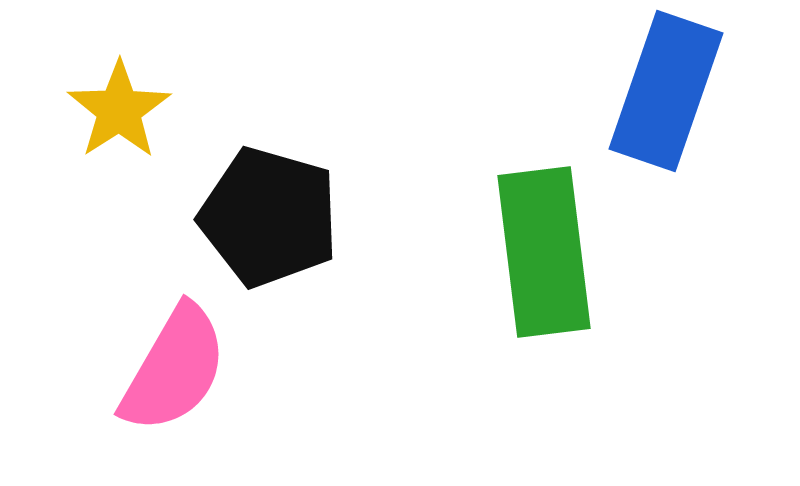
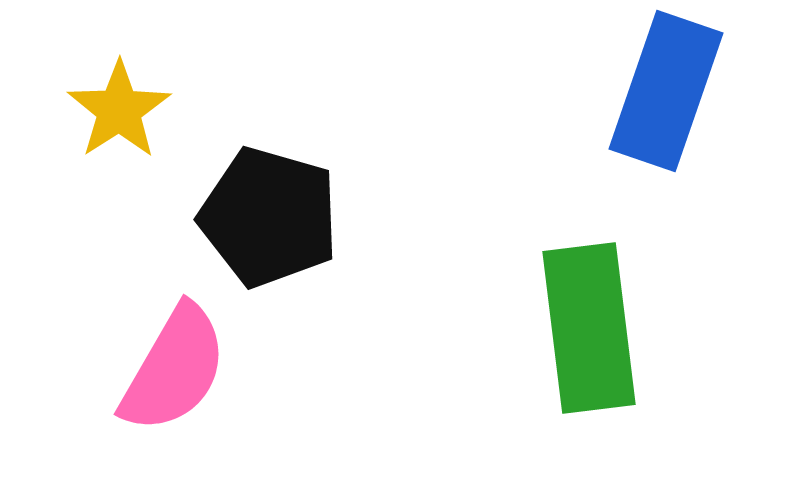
green rectangle: moved 45 px right, 76 px down
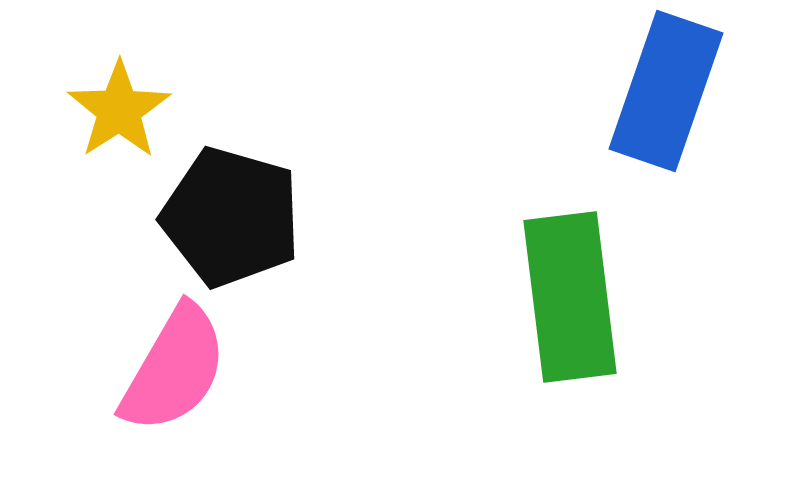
black pentagon: moved 38 px left
green rectangle: moved 19 px left, 31 px up
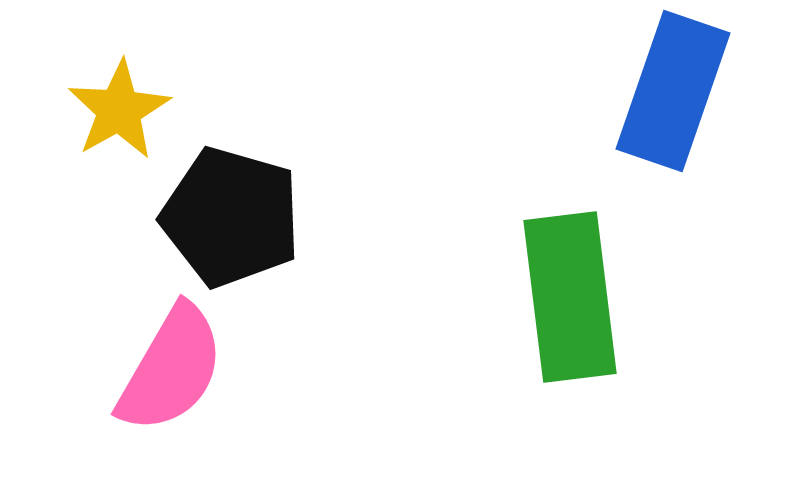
blue rectangle: moved 7 px right
yellow star: rotated 4 degrees clockwise
pink semicircle: moved 3 px left
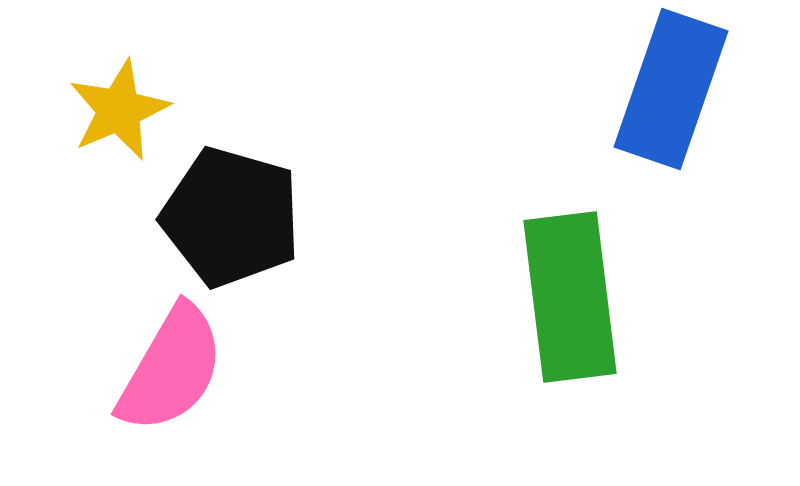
blue rectangle: moved 2 px left, 2 px up
yellow star: rotated 6 degrees clockwise
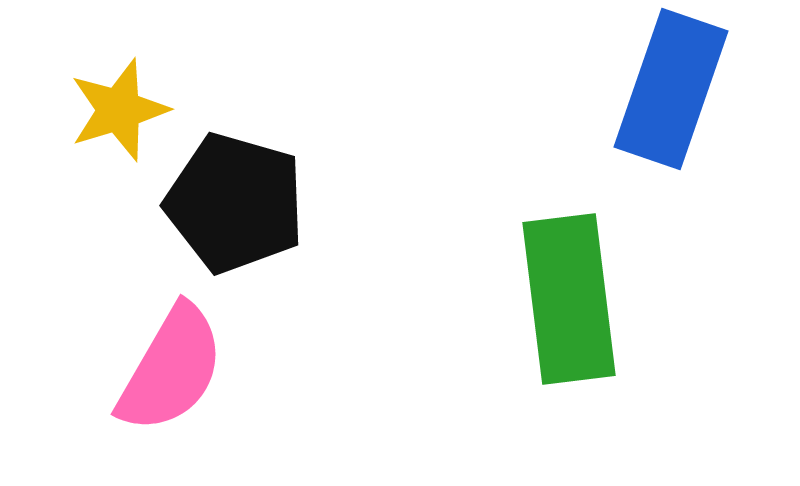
yellow star: rotated 6 degrees clockwise
black pentagon: moved 4 px right, 14 px up
green rectangle: moved 1 px left, 2 px down
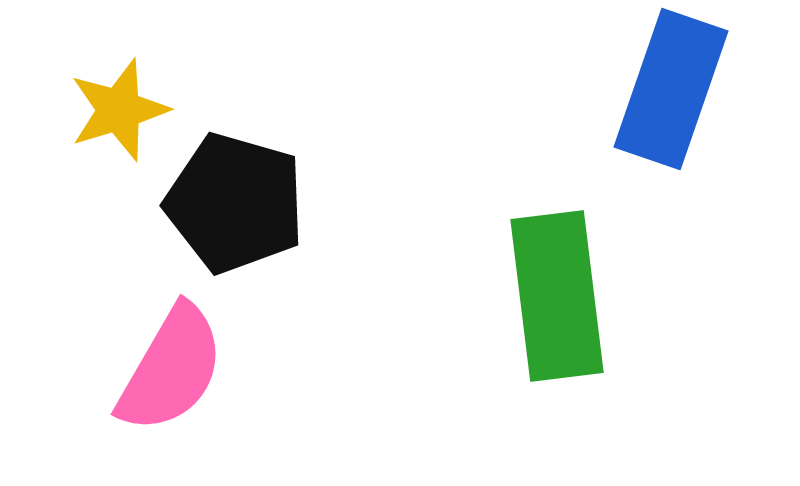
green rectangle: moved 12 px left, 3 px up
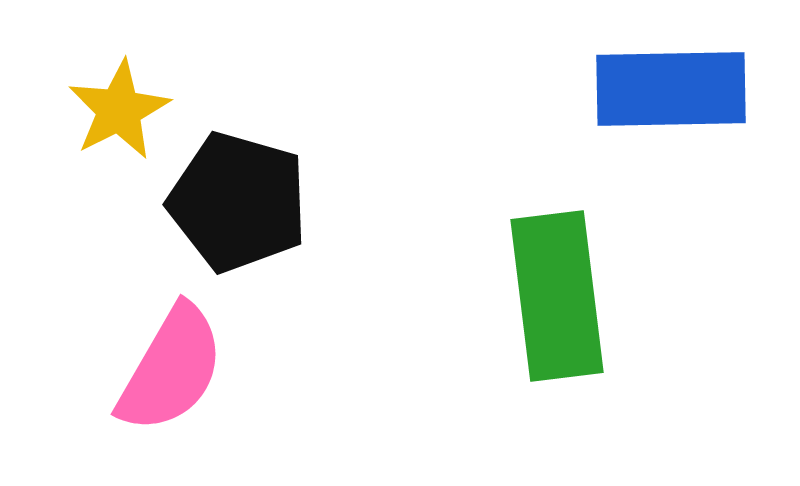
blue rectangle: rotated 70 degrees clockwise
yellow star: rotated 10 degrees counterclockwise
black pentagon: moved 3 px right, 1 px up
